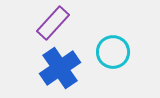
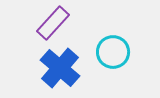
blue cross: rotated 15 degrees counterclockwise
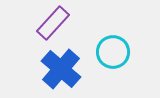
blue cross: moved 1 px right, 1 px down
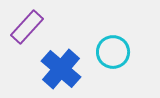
purple rectangle: moved 26 px left, 4 px down
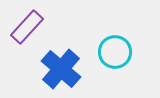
cyan circle: moved 2 px right
